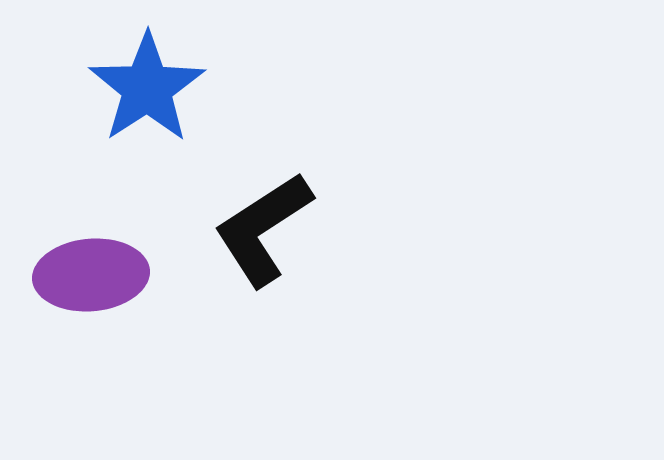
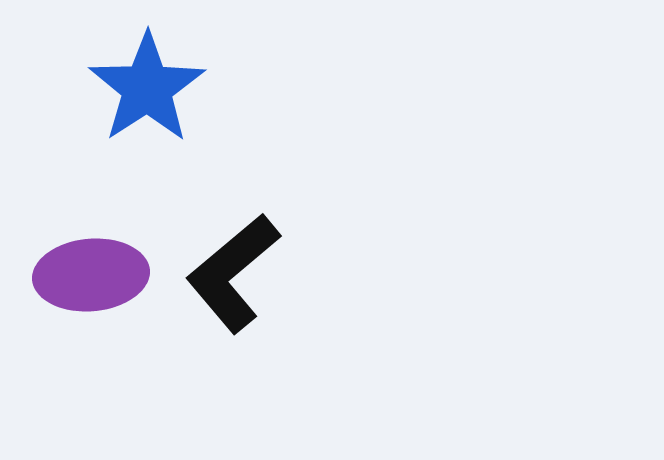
black L-shape: moved 30 px left, 44 px down; rotated 7 degrees counterclockwise
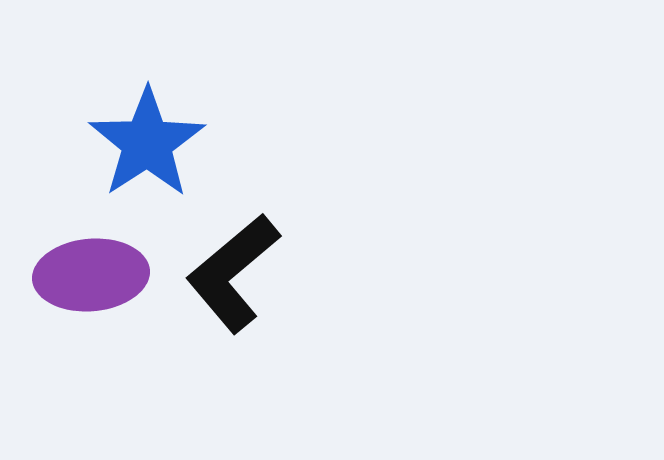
blue star: moved 55 px down
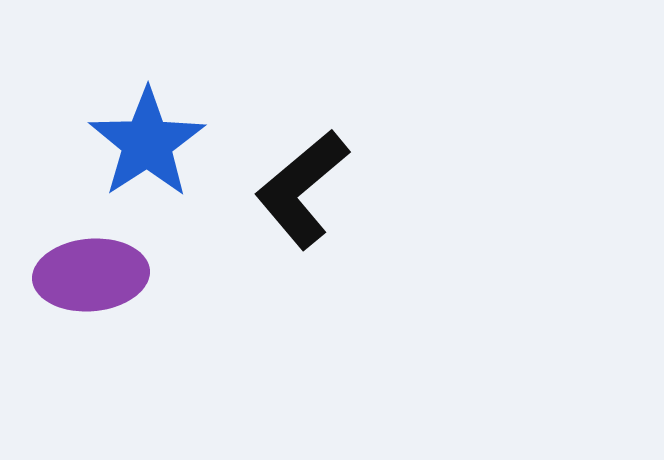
black L-shape: moved 69 px right, 84 px up
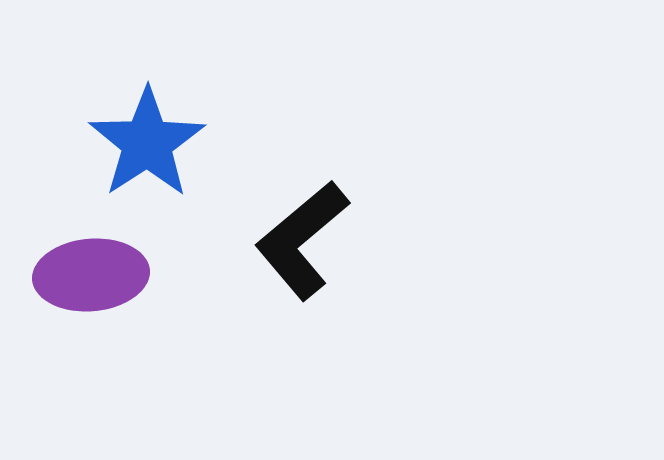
black L-shape: moved 51 px down
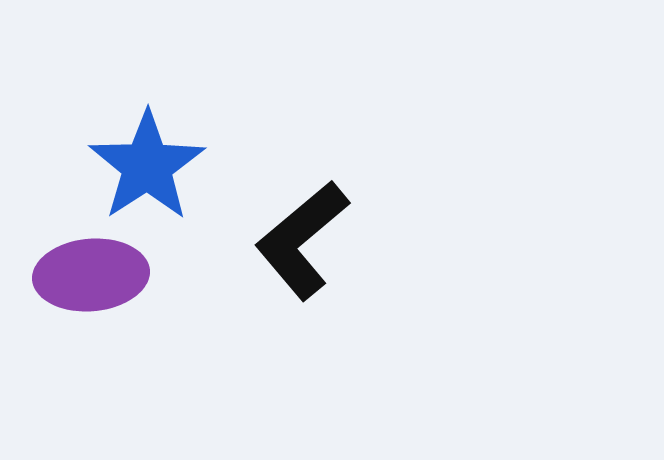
blue star: moved 23 px down
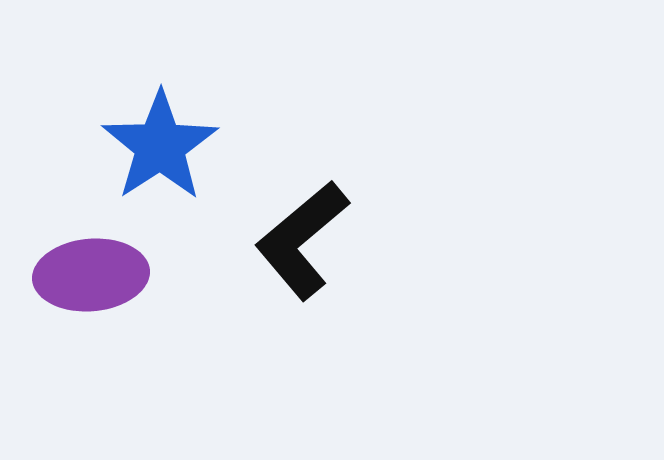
blue star: moved 13 px right, 20 px up
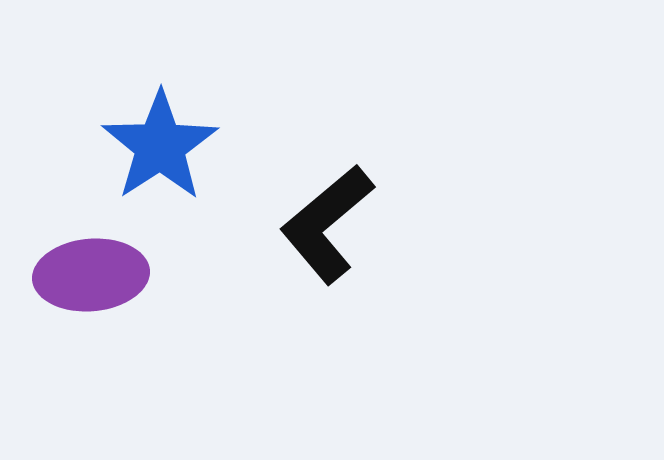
black L-shape: moved 25 px right, 16 px up
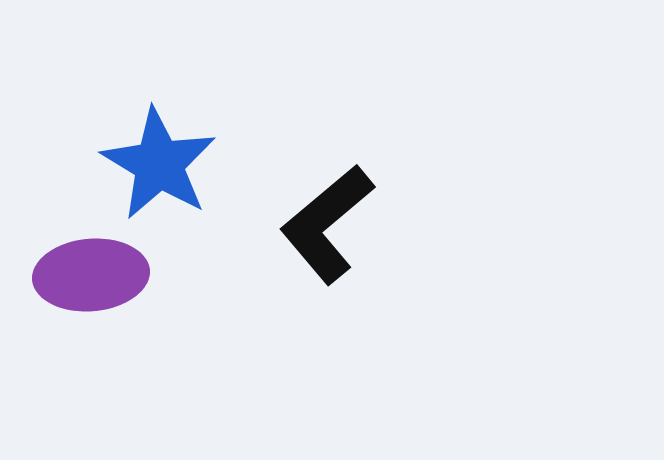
blue star: moved 1 px left, 18 px down; rotated 8 degrees counterclockwise
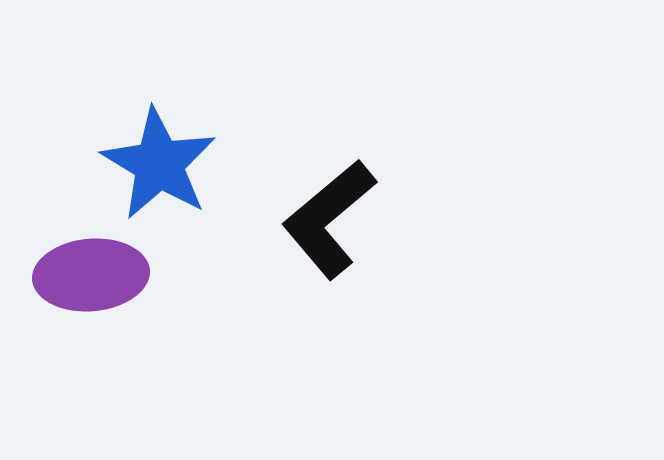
black L-shape: moved 2 px right, 5 px up
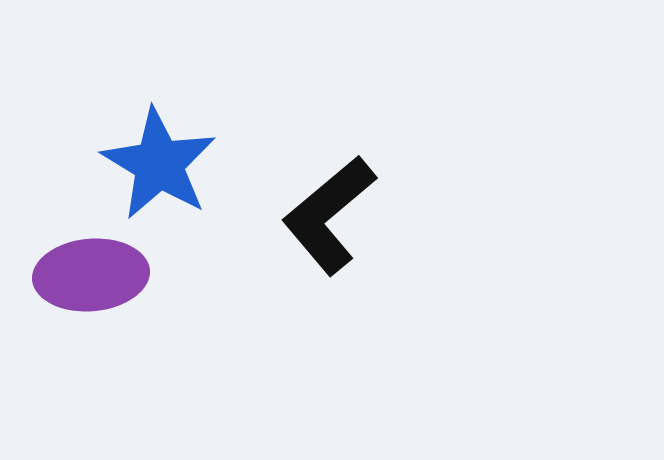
black L-shape: moved 4 px up
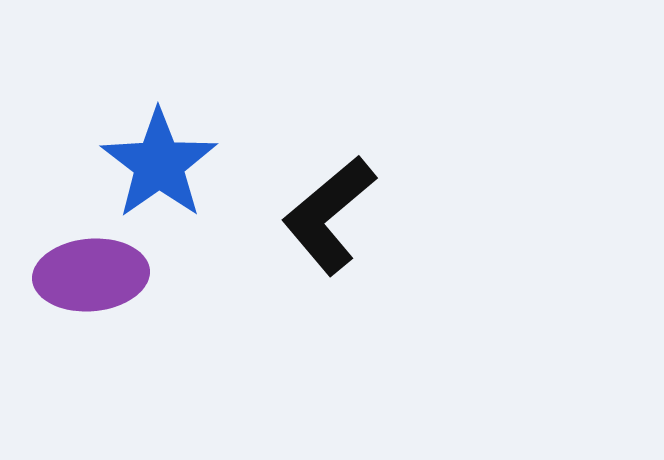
blue star: rotated 6 degrees clockwise
